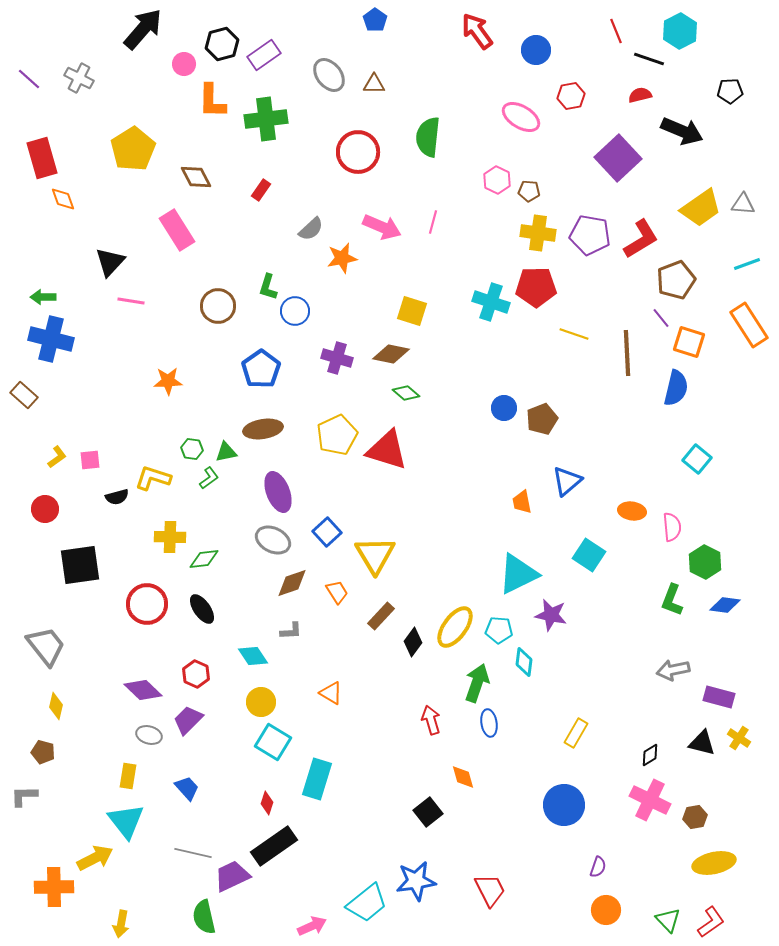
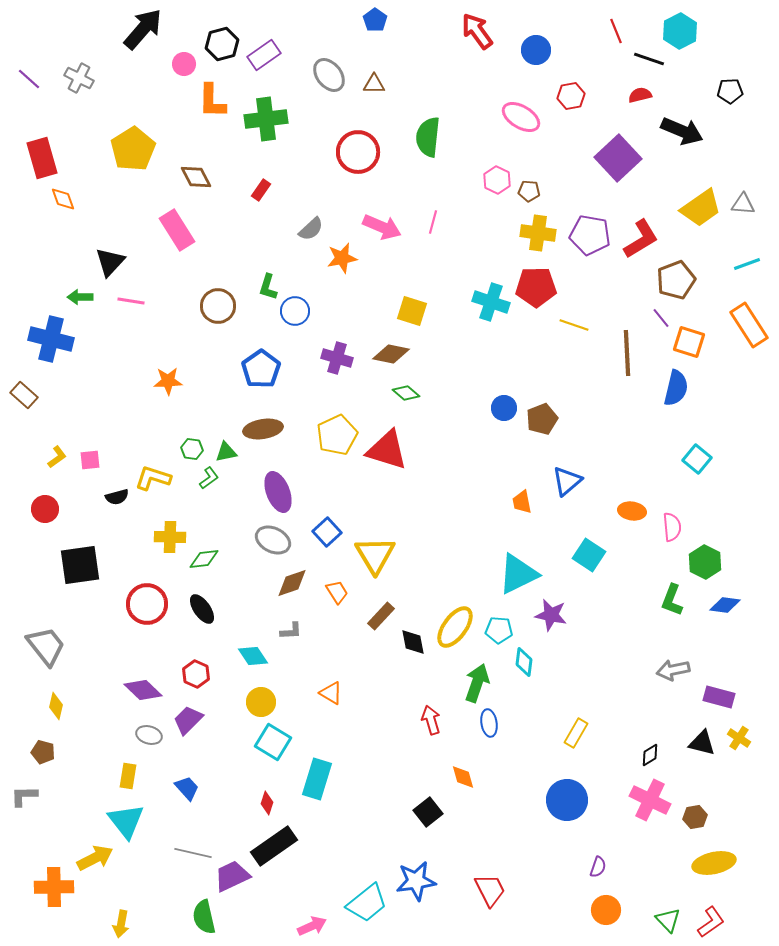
green arrow at (43, 297): moved 37 px right
yellow line at (574, 334): moved 9 px up
black diamond at (413, 642): rotated 48 degrees counterclockwise
blue circle at (564, 805): moved 3 px right, 5 px up
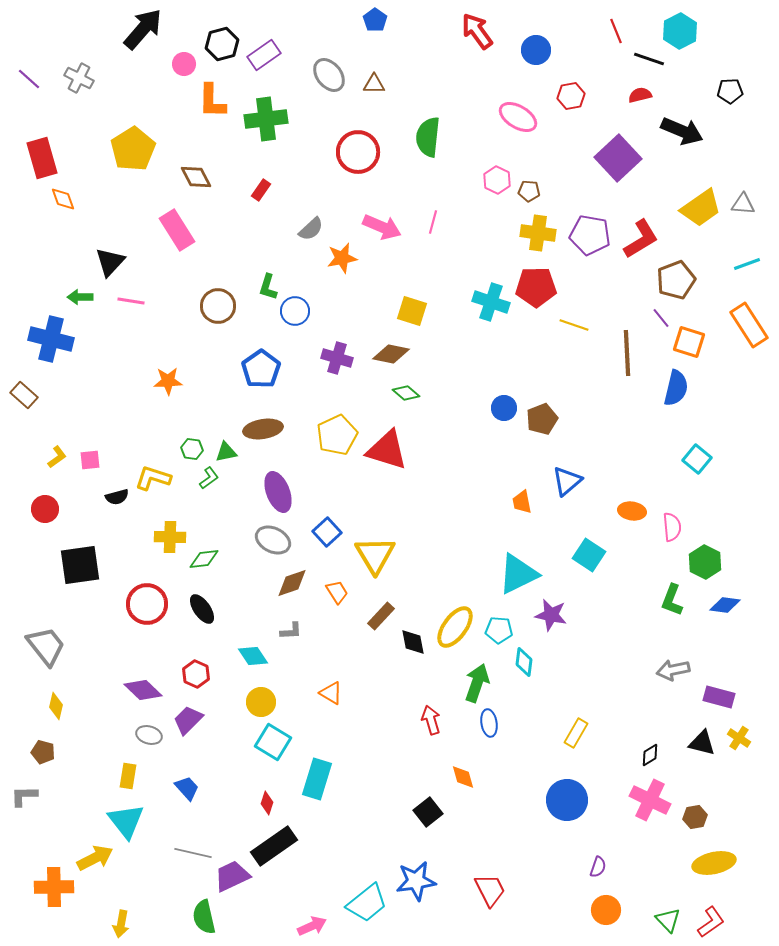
pink ellipse at (521, 117): moved 3 px left
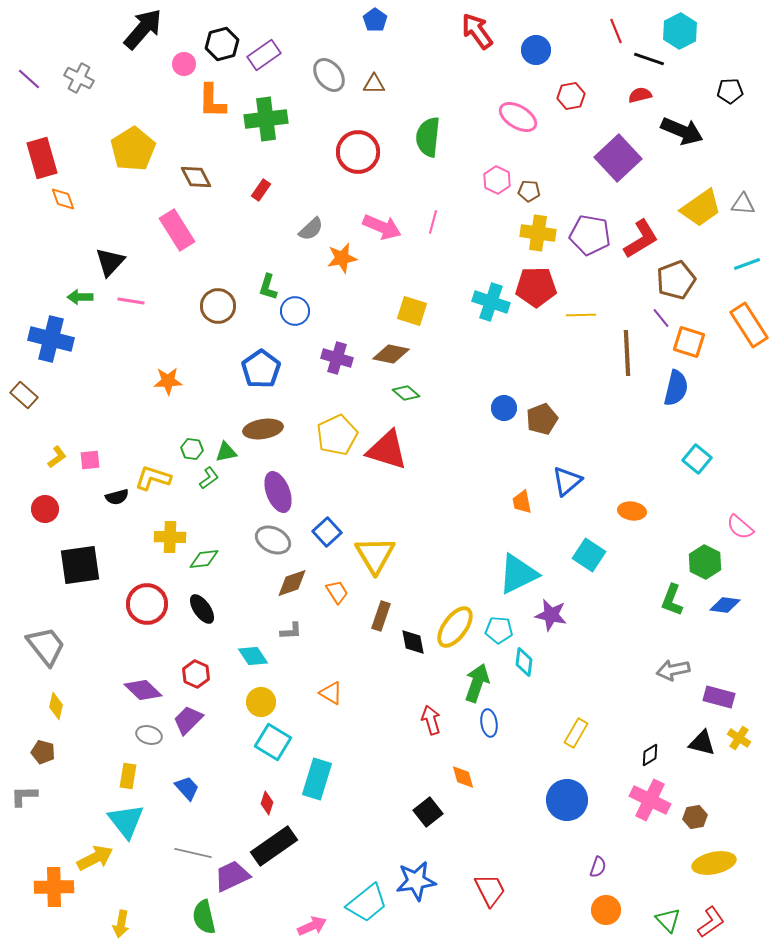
yellow line at (574, 325): moved 7 px right, 10 px up; rotated 20 degrees counterclockwise
pink semicircle at (672, 527): moved 68 px right; rotated 136 degrees clockwise
brown rectangle at (381, 616): rotated 24 degrees counterclockwise
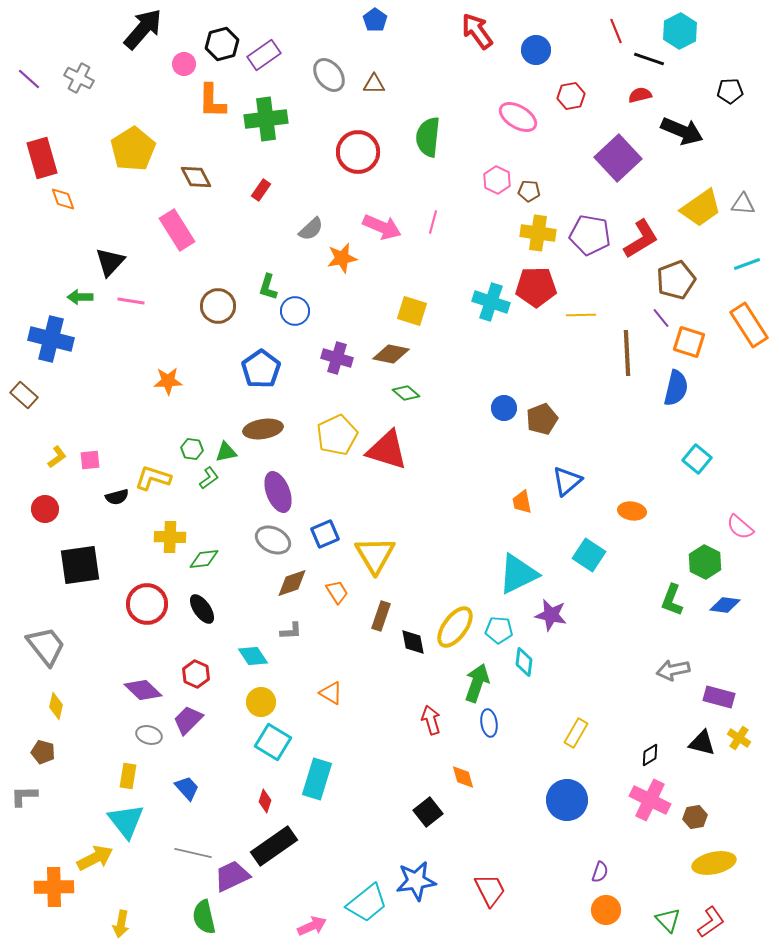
blue square at (327, 532): moved 2 px left, 2 px down; rotated 20 degrees clockwise
red diamond at (267, 803): moved 2 px left, 2 px up
purple semicircle at (598, 867): moved 2 px right, 5 px down
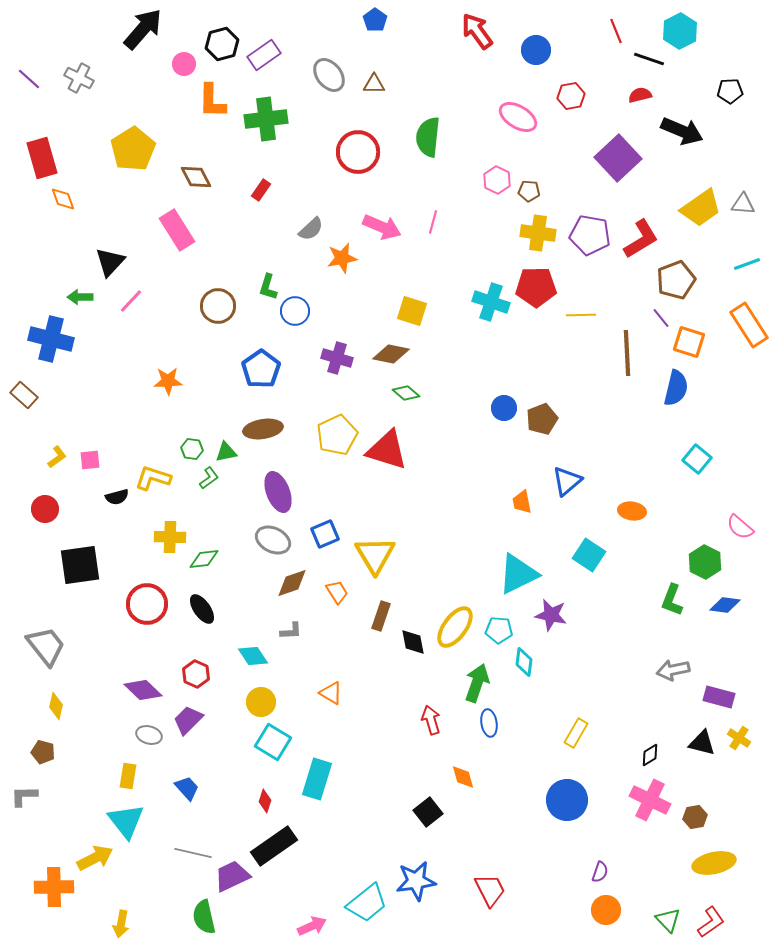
pink line at (131, 301): rotated 56 degrees counterclockwise
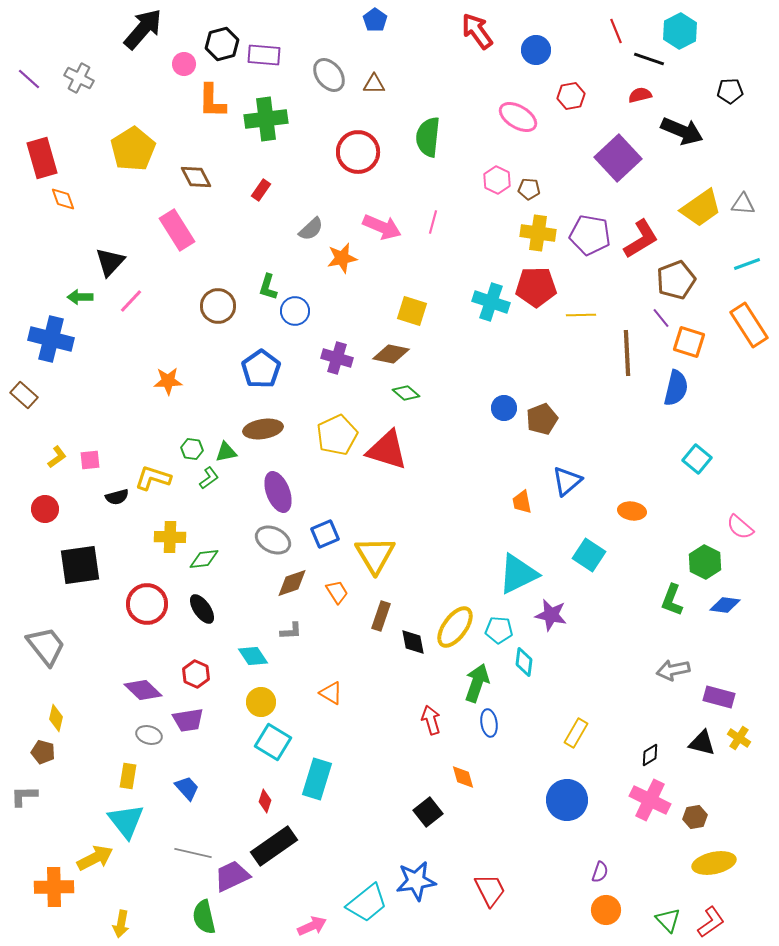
purple rectangle at (264, 55): rotated 40 degrees clockwise
brown pentagon at (529, 191): moved 2 px up
yellow diamond at (56, 706): moved 12 px down
purple trapezoid at (188, 720): rotated 144 degrees counterclockwise
